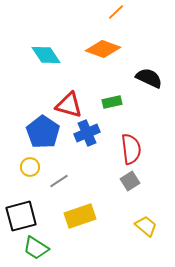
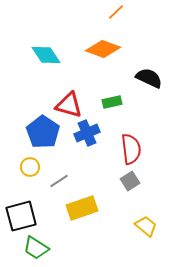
yellow rectangle: moved 2 px right, 8 px up
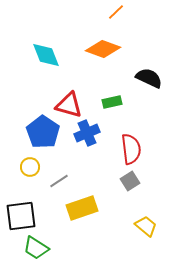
cyan diamond: rotated 12 degrees clockwise
black square: rotated 8 degrees clockwise
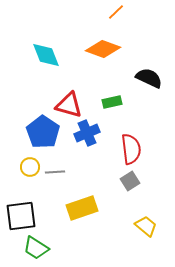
gray line: moved 4 px left, 9 px up; rotated 30 degrees clockwise
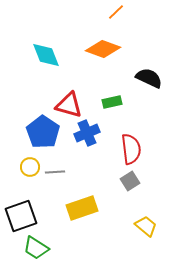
black square: rotated 12 degrees counterclockwise
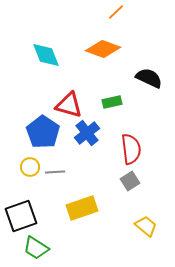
blue cross: rotated 15 degrees counterclockwise
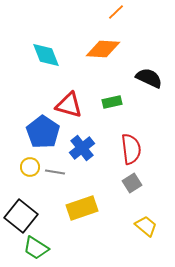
orange diamond: rotated 16 degrees counterclockwise
blue cross: moved 5 px left, 15 px down
gray line: rotated 12 degrees clockwise
gray square: moved 2 px right, 2 px down
black square: rotated 32 degrees counterclockwise
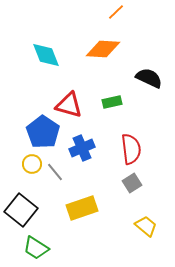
blue cross: rotated 15 degrees clockwise
yellow circle: moved 2 px right, 3 px up
gray line: rotated 42 degrees clockwise
black square: moved 6 px up
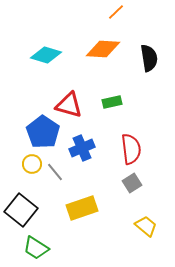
cyan diamond: rotated 52 degrees counterclockwise
black semicircle: moved 20 px up; rotated 56 degrees clockwise
